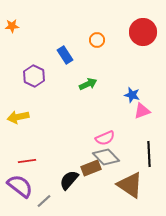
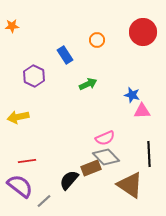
pink triangle: rotated 18 degrees clockwise
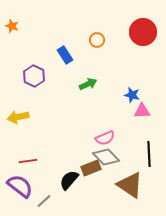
orange star: rotated 24 degrees clockwise
red line: moved 1 px right
